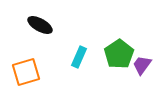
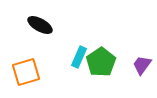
green pentagon: moved 18 px left, 8 px down
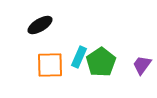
black ellipse: rotated 60 degrees counterclockwise
orange square: moved 24 px right, 7 px up; rotated 16 degrees clockwise
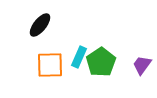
black ellipse: rotated 20 degrees counterclockwise
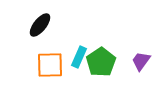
purple trapezoid: moved 1 px left, 4 px up
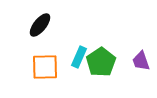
purple trapezoid: rotated 55 degrees counterclockwise
orange square: moved 5 px left, 2 px down
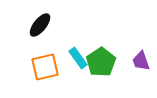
cyan rectangle: moved 1 px left, 1 px down; rotated 60 degrees counterclockwise
orange square: rotated 12 degrees counterclockwise
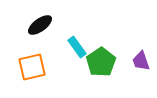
black ellipse: rotated 15 degrees clockwise
cyan rectangle: moved 1 px left, 11 px up
orange square: moved 13 px left
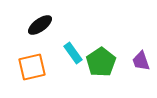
cyan rectangle: moved 4 px left, 6 px down
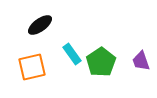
cyan rectangle: moved 1 px left, 1 px down
